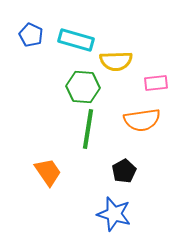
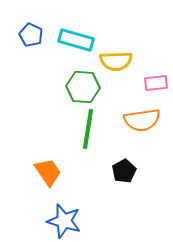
blue star: moved 50 px left, 7 px down
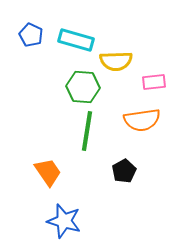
pink rectangle: moved 2 px left, 1 px up
green line: moved 1 px left, 2 px down
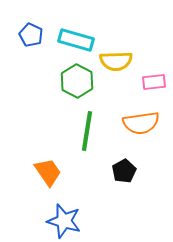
green hexagon: moved 6 px left, 6 px up; rotated 24 degrees clockwise
orange semicircle: moved 1 px left, 3 px down
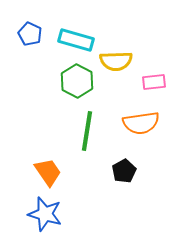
blue pentagon: moved 1 px left, 1 px up
blue star: moved 19 px left, 7 px up
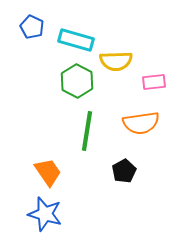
blue pentagon: moved 2 px right, 7 px up
